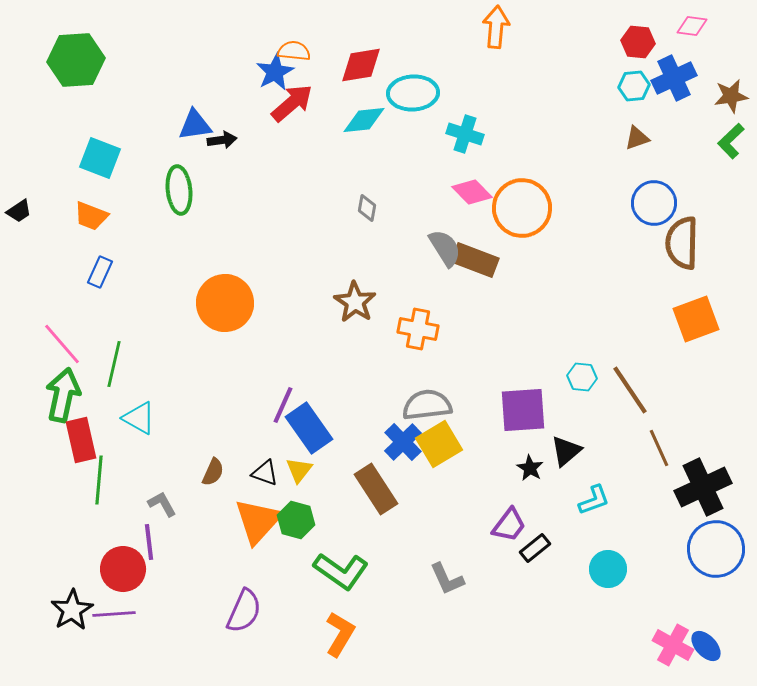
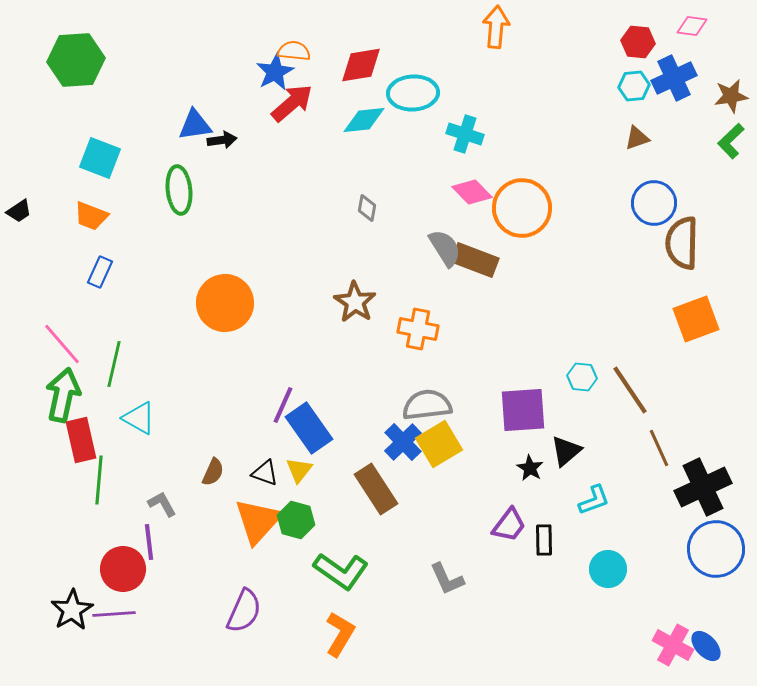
black rectangle at (535, 548): moved 9 px right, 8 px up; rotated 52 degrees counterclockwise
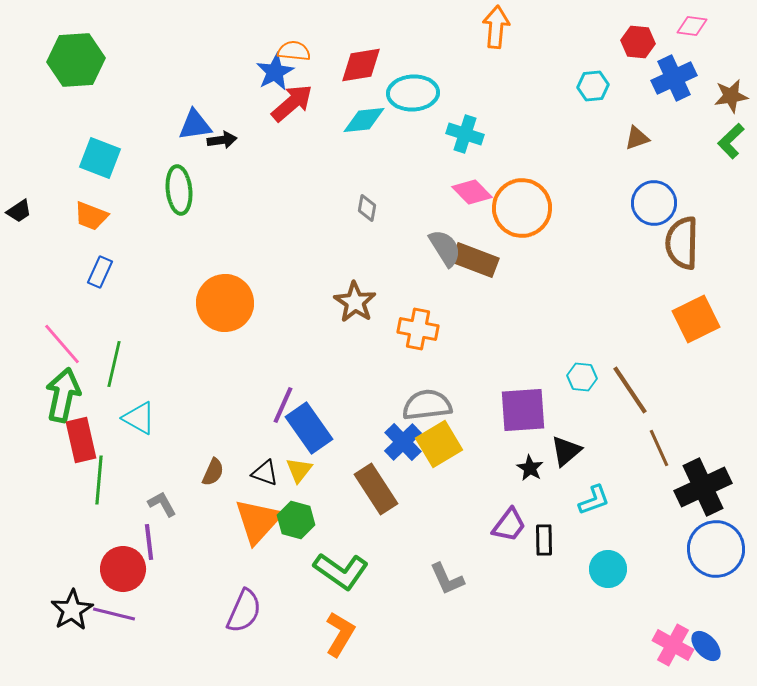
cyan hexagon at (634, 86): moved 41 px left
orange square at (696, 319): rotated 6 degrees counterclockwise
purple line at (114, 614): rotated 18 degrees clockwise
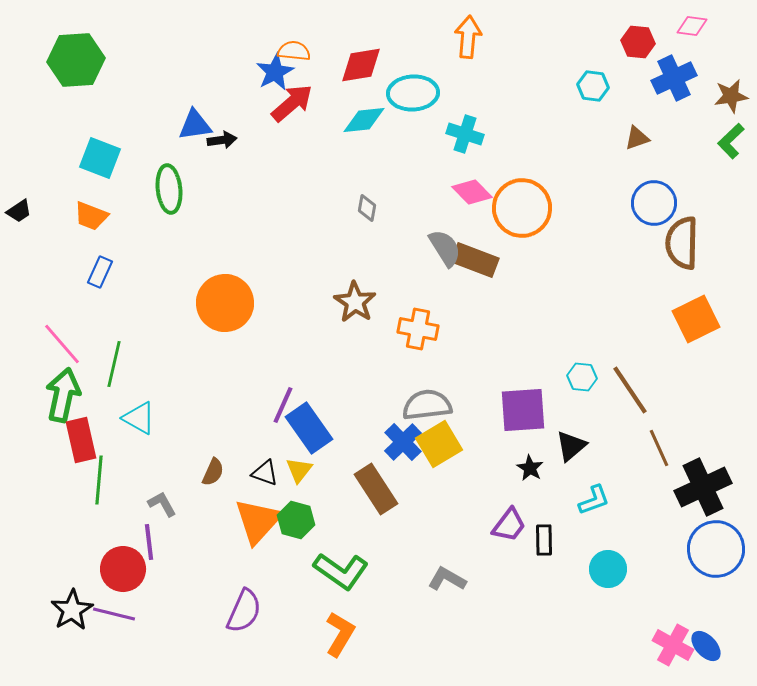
orange arrow at (496, 27): moved 28 px left, 10 px down
cyan hexagon at (593, 86): rotated 12 degrees clockwise
green ellipse at (179, 190): moved 10 px left, 1 px up
black triangle at (566, 451): moved 5 px right, 5 px up
gray L-shape at (447, 579): rotated 144 degrees clockwise
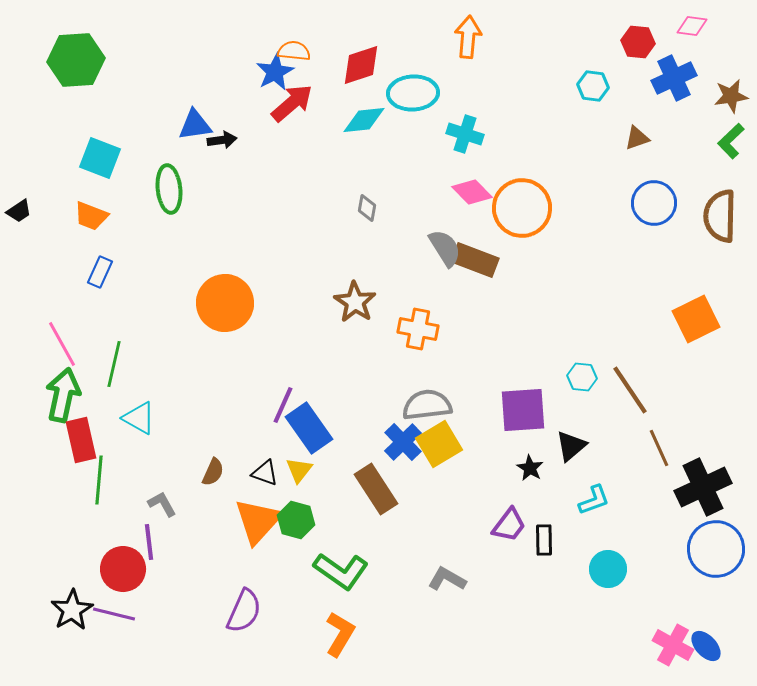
red diamond at (361, 65): rotated 9 degrees counterclockwise
brown semicircle at (682, 243): moved 38 px right, 27 px up
pink line at (62, 344): rotated 12 degrees clockwise
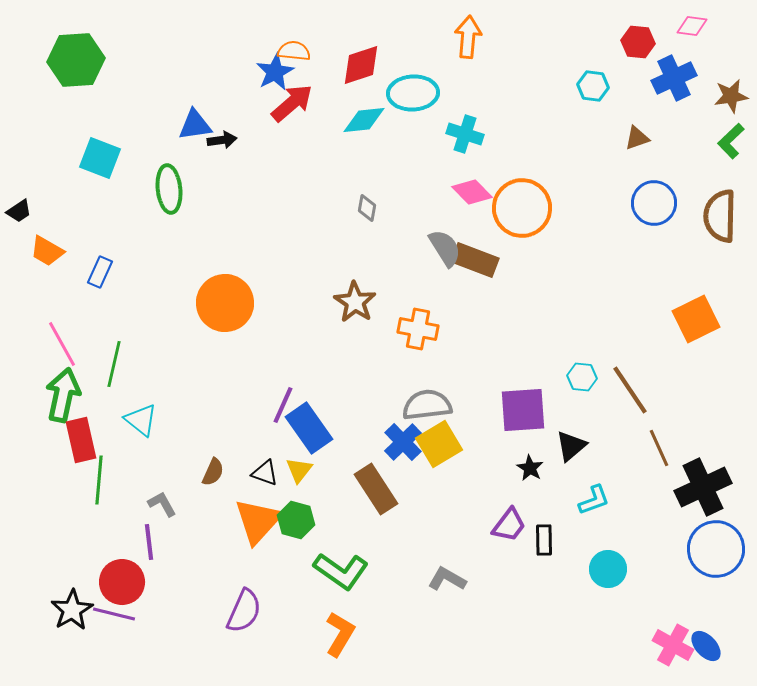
orange trapezoid at (91, 216): moved 44 px left, 35 px down; rotated 9 degrees clockwise
cyan triangle at (139, 418): moved 2 px right, 2 px down; rotated 9 degrees clockwise
red circle at (123, 569): moved 1 px left, 13 px down
